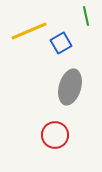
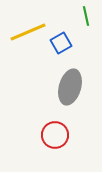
yellow line: moved 1 px left, 1 px down
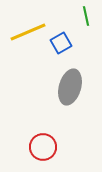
red circle: moved 12 px left, 12 px down
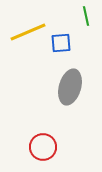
blue square: rotated 25 degrees clockwise
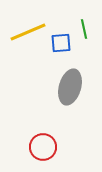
green line: moved 2 px left, 13 px down
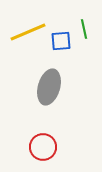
blue square: moved 2 px up
gray ellipse: moved 21 px left
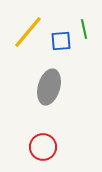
yellow line: rotated 27 degrees counterclockwise
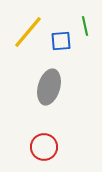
green line: moved 1 px right, 3 px up
red circle: moved 1 px right
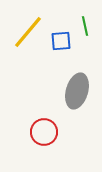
gray ellipse: moved 28 px right, 4 px down
red circle: moved 15 px up
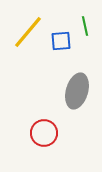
red circle: moved 1 px down
